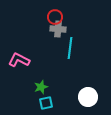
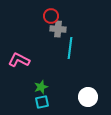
red circle: moved 4 px left, 1 px up
cyan square: moved 4 px left, 1 px up
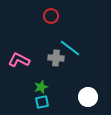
gray cross: moved 2 px left, 29 px down
cyan line: rotated 60 degrees counterclockwise
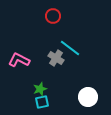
red circle: moved 2 px right
gray cross: rotated 28 degrees clockwise
green star: moved 1 px left, 2 px down
